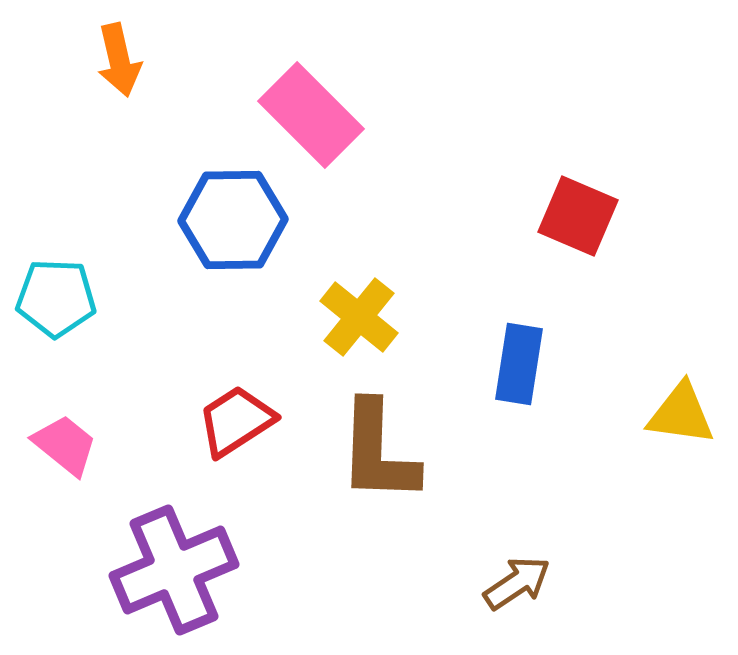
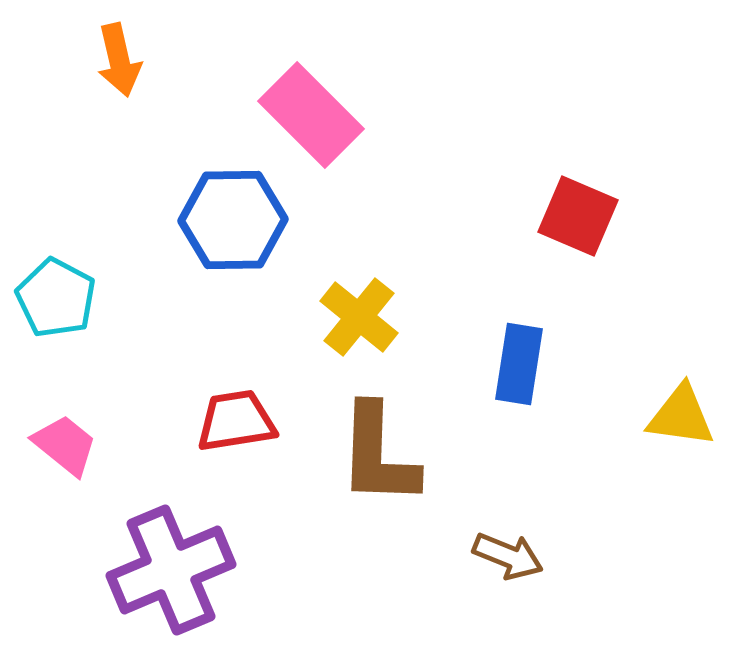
cyan pentagon: rotated 26 degrees clockwise
yellow triangle: moved 2 px down
red trapezoid: rotated 24 degrees clockwise
brown L-shape: moved 3 px down
purple cross: moved 3 px left
brown arrow: moved 9 px left, 27 px up; rotated 56 degrees clockwise
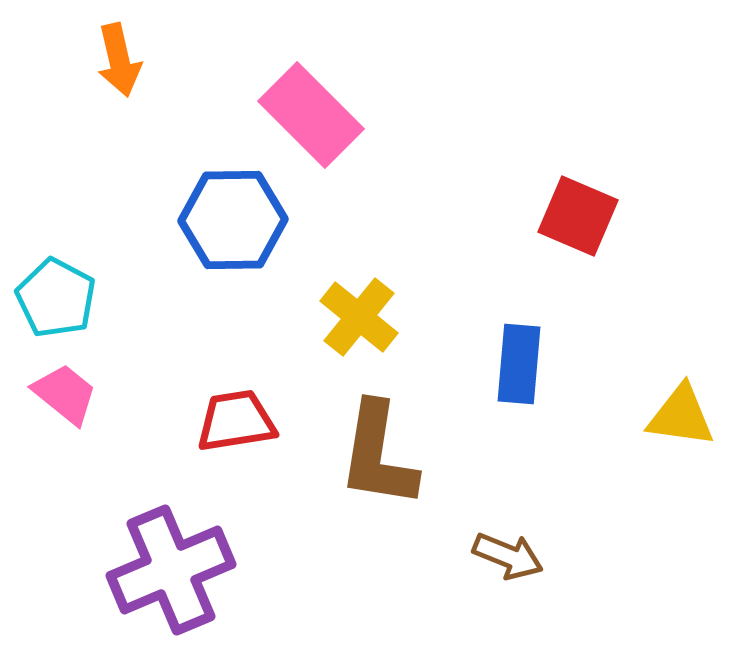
blue rectangle: rotated 4 degrees counterclockwise
pink trapezoid: moved 51 px up
brown L-shape: rotated 7 degrees clockwise
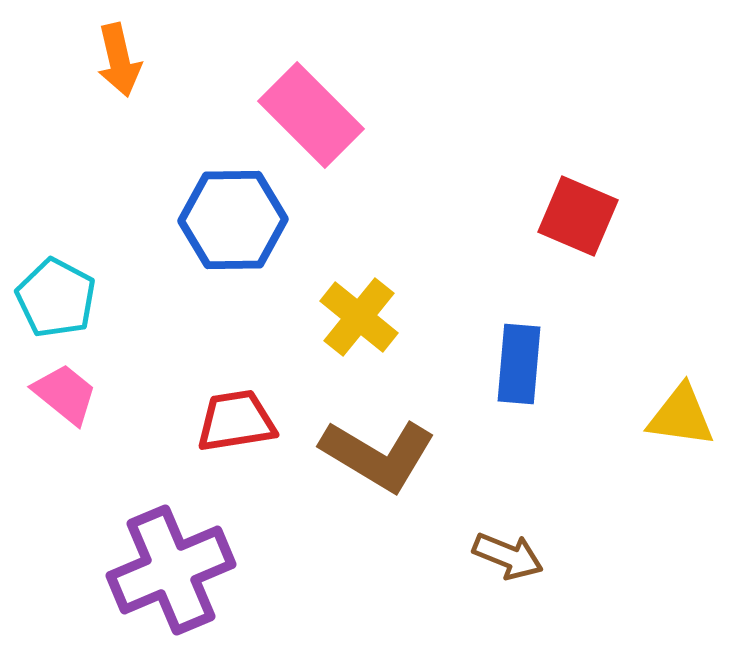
brown L-shape: rotated 68 degrees counterclockwise
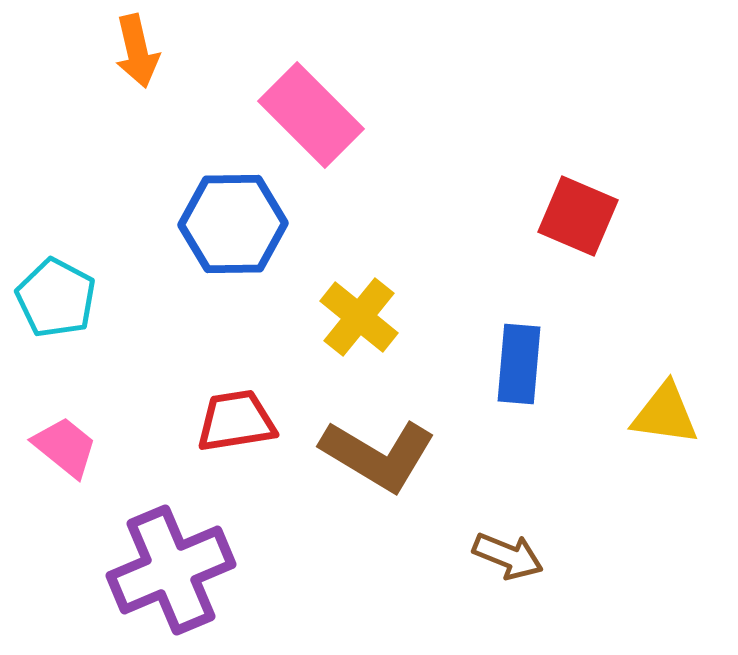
orange arrow: moved 18 px right, 9 px up
blue hexagon: moved 4 px down
pink trapezoid: moved 53 px down
yellow triangle: moved 16 px left, 2 px up
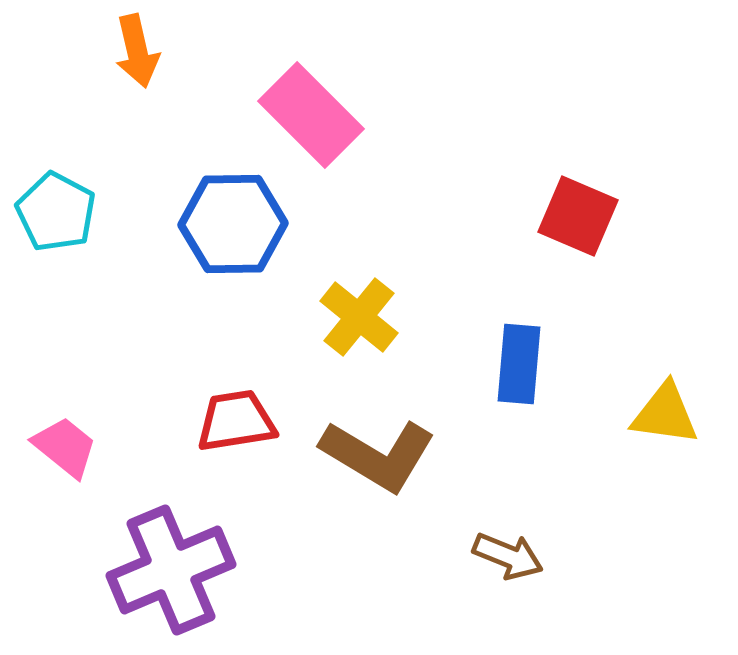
cyan pentagon: moved 86 px up
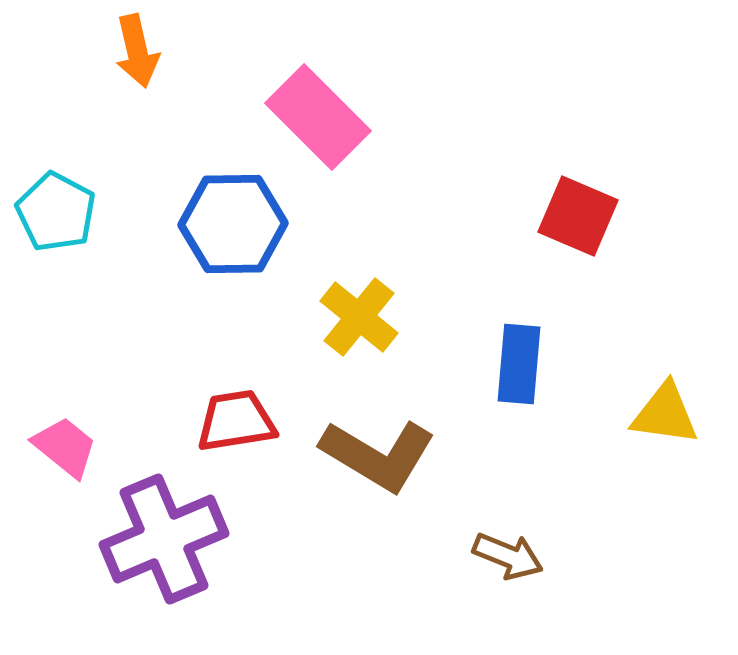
pink rectangle: moved 7 px right, 2 px down
purple cross: moved 7 px left, 31 px up
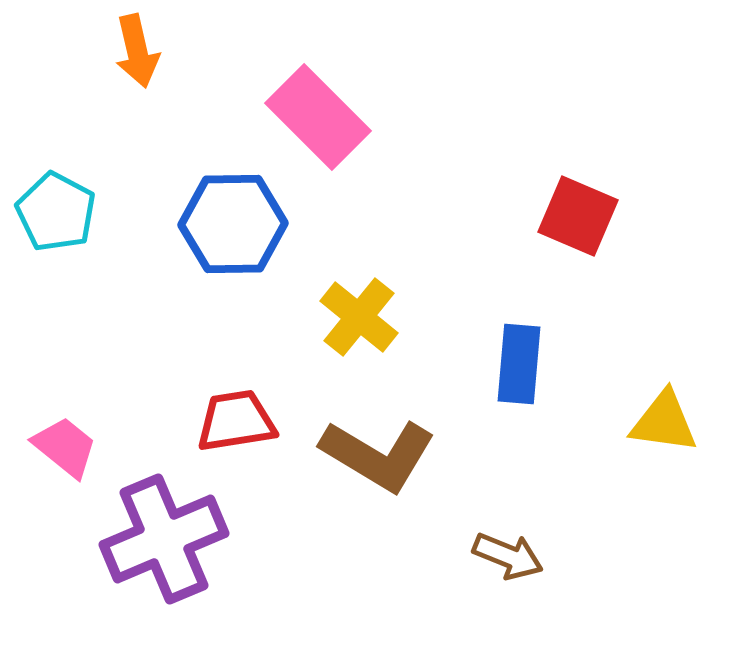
yellow triangle: moved 1 px left, 8 px down
